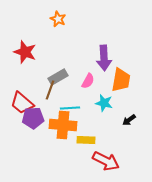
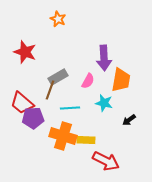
orange cross: moved 11 px down; rotated 12 degrees clockwise
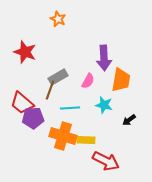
cyan star: moved 2 px down
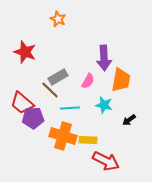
brown line: rotated 66 degrees counterclockwise
yellow rectangle: moved 2 px right
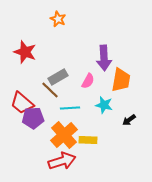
orange cross: moved 1 px right, 1 px up; rotated 32 degrees clockwise
red arrow: moved 44 px left; rotated 44 degrees counterclockwise
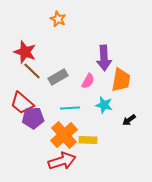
brown line: moved 18 px left, 19 px up
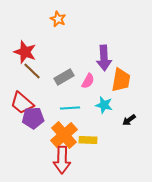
gray rectangle: moved 6 px right
red arrow: moved 1 px up; rotated 108 degrees clockwise
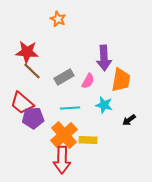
red star: moved 2 px right; rotated 15 degrees counterclockwise
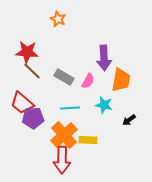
gray rectangle: rotated 60 degrees clockwise
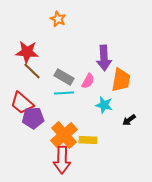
cyan line: moved 6 px left, 15 px up
